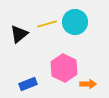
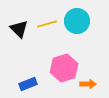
cyan circle: moved 2 px right, 1 px up
black triangle: moved 5 px up; rotated 36 degrees counterclockwise
pink hexagon: rotated 16 degrees clockwise
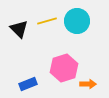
yellow line: moved 3 px up
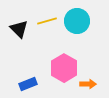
pink hexagon: rotated 12 degrees counterclockwise
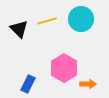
cyan circle: moved 4 px right, 2 px up
blue rectangle: rotated 42 degrees counterclockwise
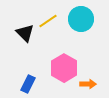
yellow line: moved 1 px right; rotated 18 degrees counterclockwise
black triangle: moved 6 px right, 4 px down
